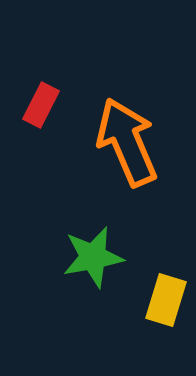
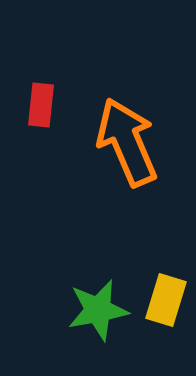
red rectangle: rotated 21 degrees counterclockwise
green star: moved 5 px right, 53 px down
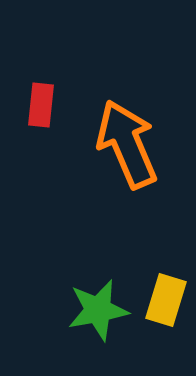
orange arrow: moved 2 px down
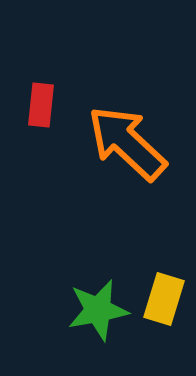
orange arrow: moved 1 px up; rotated 24 degrees counterclockwise
yellow rectangle: moved 2 px left, 1 px up
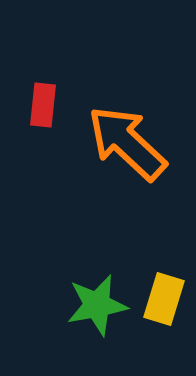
red rectangle: moved 2 px right
green star: moved 1 px left, 5 px up
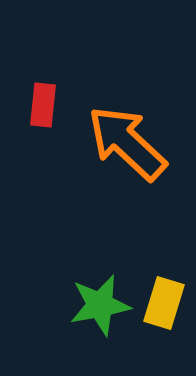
yellow rectangle: moved 4 px down
green star: moved 3 px right
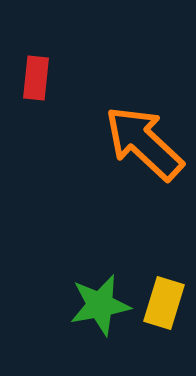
red rectangle: moved 7 px left, 27 px up
orange arrow: moved 17 px right
